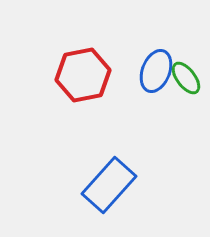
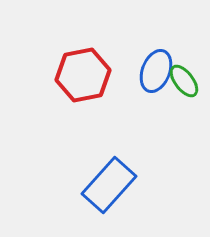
green ellipse: moved 2 px left, 3 px down
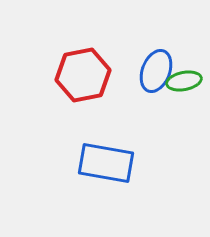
green ellipse: rotated 64 degrees counterclockwise
blue rectangle: moved 3 px left, 22 px up; rotated 58 degrees clockwise
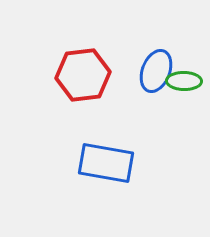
red hexagon: rotated 4 degrees clockwise
green ellipse: rotated 12 degrees clockwise
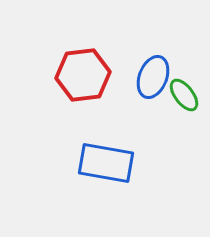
blue ellipse: moved 3 px left, 6 px down
green ellipse: moved 14 px down; rotated 52 degrees clockwise
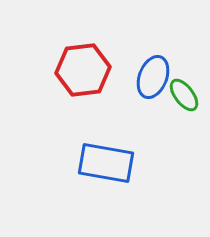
red hexagon: moved 5 px up
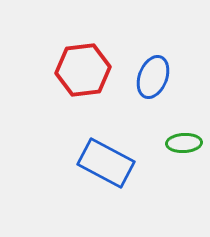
green ellipse: moved 48 px down; rotated 56 degrees counterclockwise
blue rectangle: rotated 18 degrees clockwise
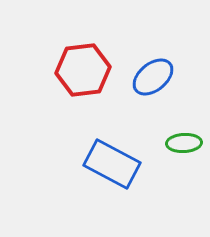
blue ellipse: rotated 30 degrees clockwise
blue rectangle: moved 6 px right, 1 px down
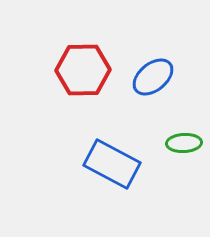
red hexagon: rotated 6 degrees clockwise
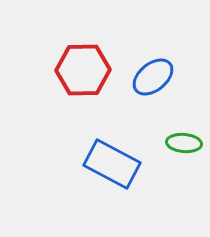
green ellipse: rotated 8 degrees clockwise
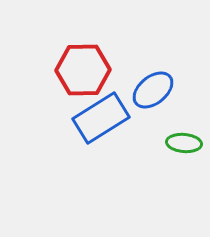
blue ellipse: moved 13 px down
blue rectangle: moved 11 px left, 46 px up; rotated 60 degrees counterclockwise
